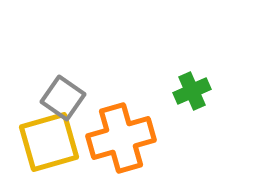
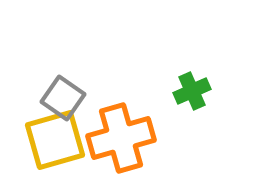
yellow square: moved 6 px right, 2 px up
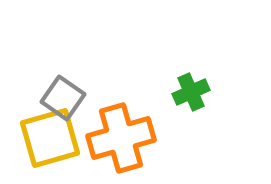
green cross: moved 1 px left, 1 px down
yellow square: moved 5 px left, 2 px up
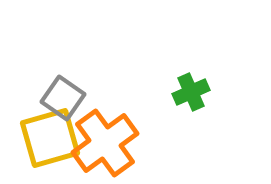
orange cross: moved 16 px left, 5 px down; rotated 20 degrees counterclockwise
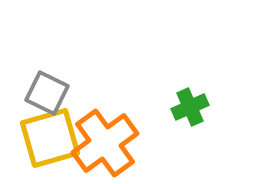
green cross: moved 1 px left, 15 px down
gray square: moved 16 px left, 5 px up; rotated 9 degrees counterclockwise
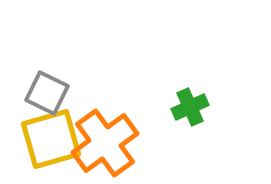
yellow square: moved 1 px right, 1 px down
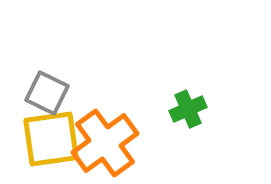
green cross: moved 2 px left, 2 px down
yellow square: rotated 8 degrees clockwise
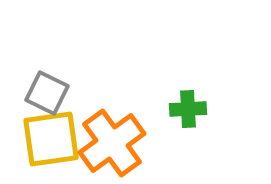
green cross: rotated 21 degrees clockwise
orange cross: moved 7 px right
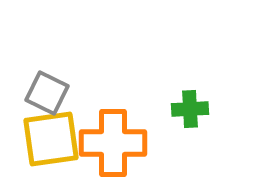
green cross: moved 2 px right
orange cross: moved 1 px right; rotated 36 degrees clockwise
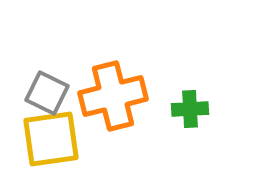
orange cross: moved 47 px up; rotated 14 degrees counterclockwise
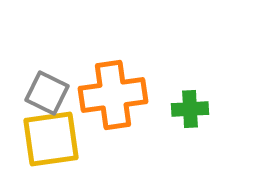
orange cross: moved 1 px up; rotated 6 degrees clockwise
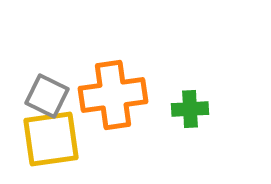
gray square: moved 3 px down
